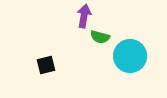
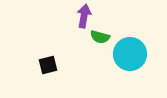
cyan circle: moved 2 px up
black square: moved 2 px right
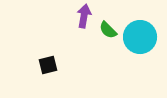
green semicircle: moved 8 px right, 7 px up; rotated 30 degrees clockwise
cyan circle: moved 10 px right, 17 px up
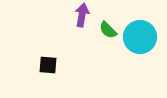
purple arrow: moved 2 px left, 1 px up
black square: rotated 18 degrees clockwise
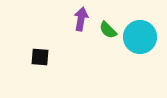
purple arrow: moved 1 px left, 4 px down
black square: moved 8 px left, 8 px up
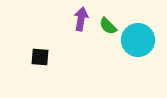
green semicircle: moved 4 px up
cyan circle: moved 2 px left, 3 px down
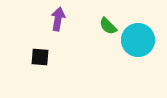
purple arrow: moved 23 px left
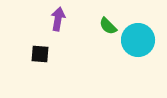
black square: moved 3 px up
